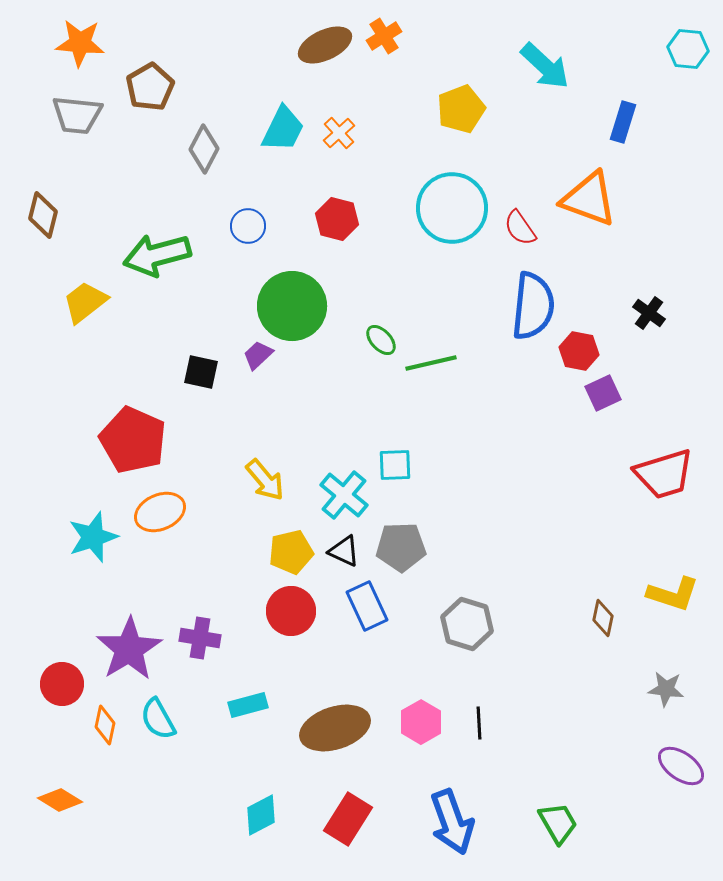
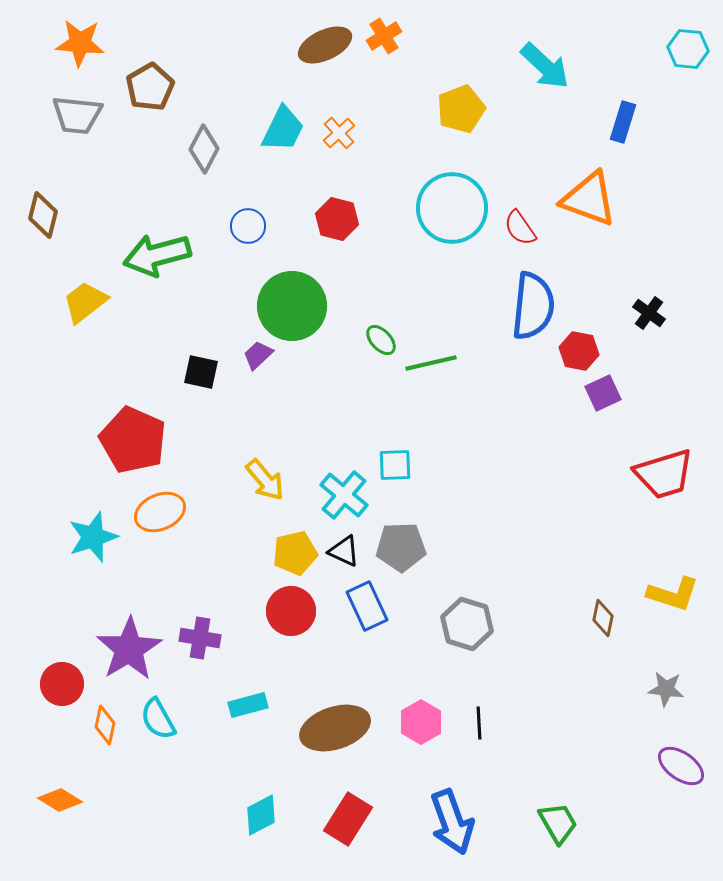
yellow pentagon at (291, 552): moved 4 px right, 1 px down
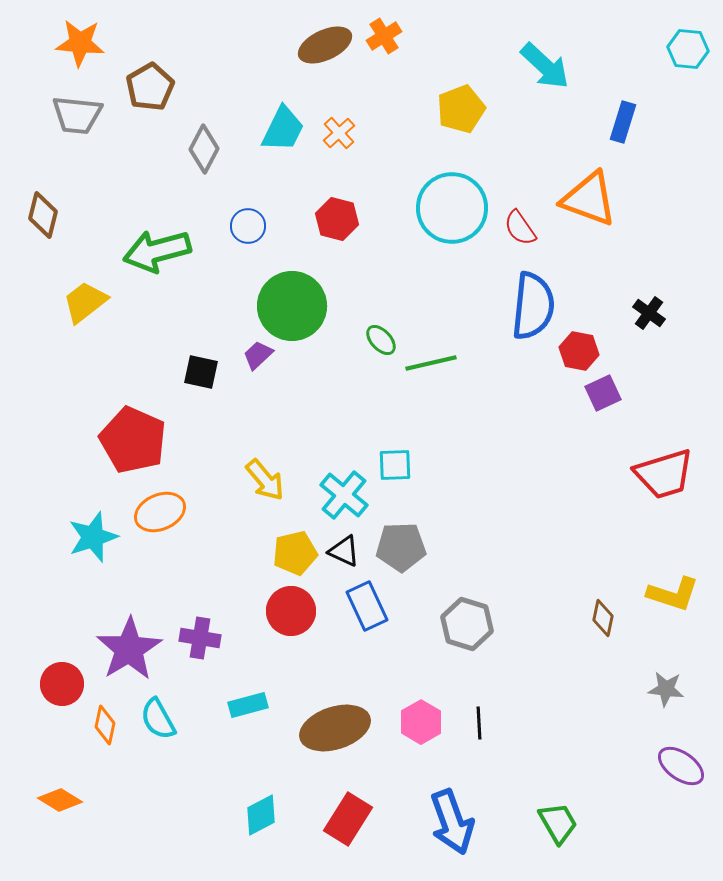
green arrow at (157, 255): moved 4 px up
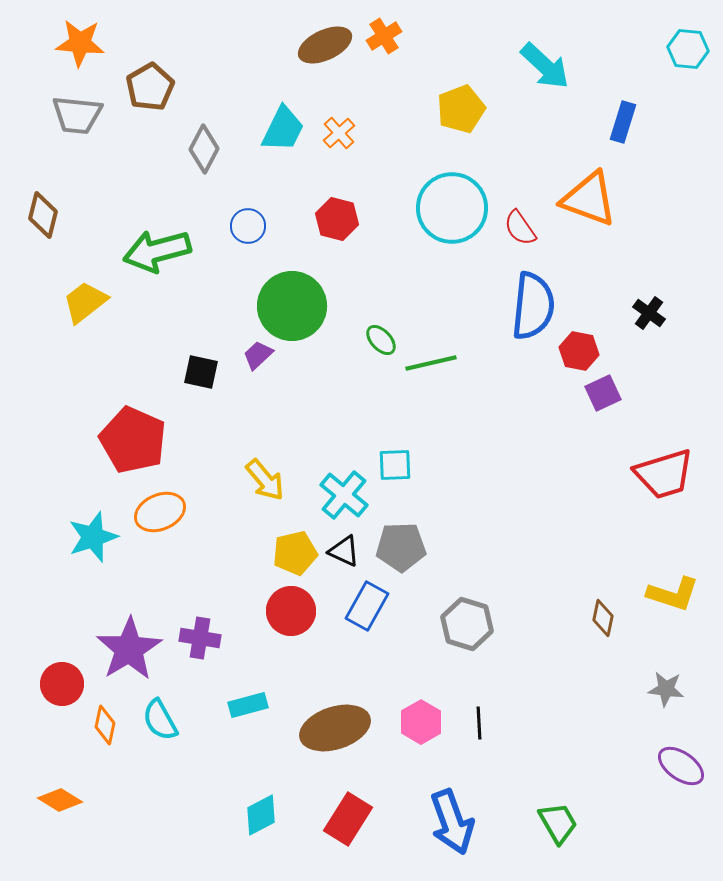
blue rectangle at (367, 606): rotated 54 degrees clockwise
cyan semicircle at (158, 719): moved 2 px right, 1 px down
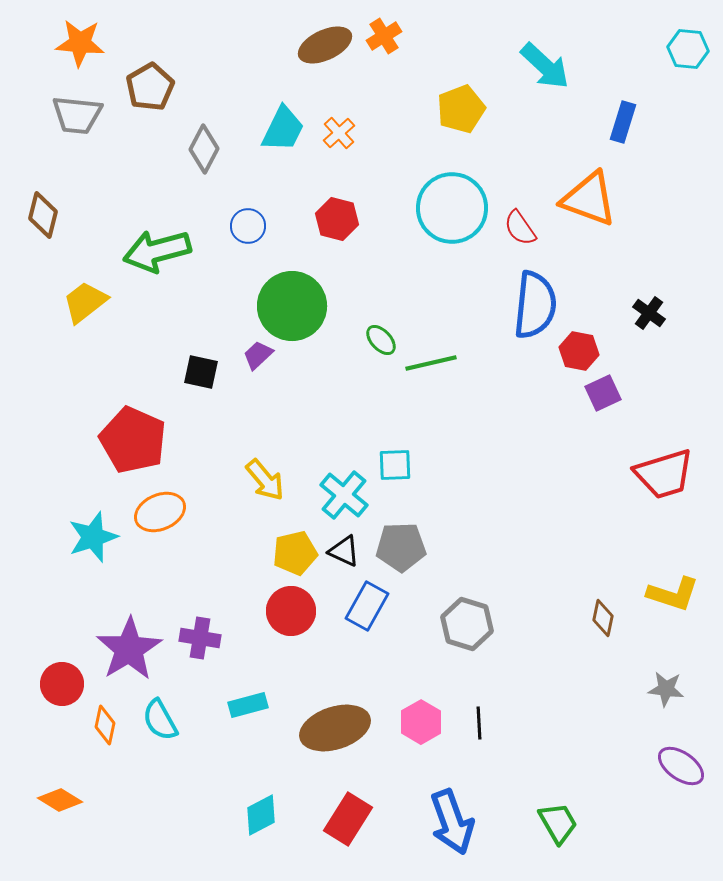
blue semicircle at (533, 306): moved 2 px right, 1 px up
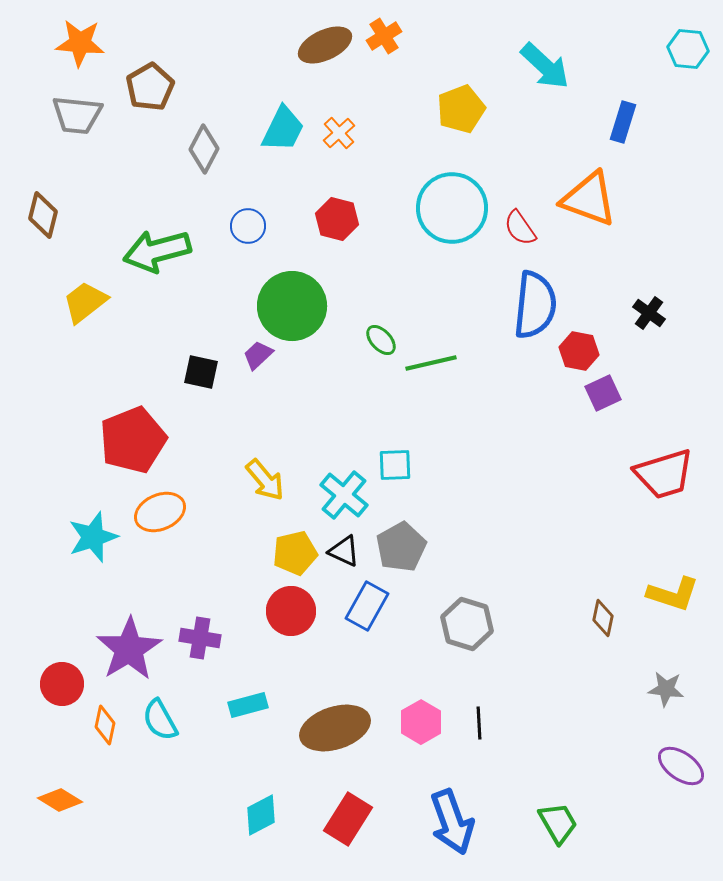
red pentagon at (133, 440): rotated 26 degrees clockwise
gray pentagon at (401, 547): rotated 27 degrees counterclockwise
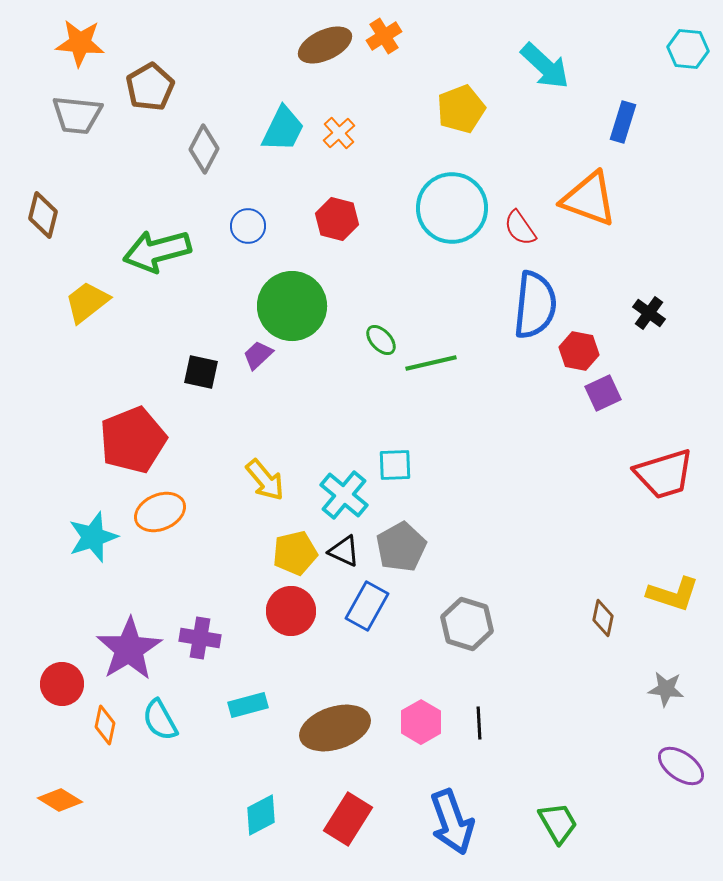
yellow trapezoid at (85, 302): moved 2 px right
